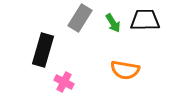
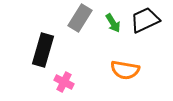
black trapezoid: rotated 24 degrees counterclockwise
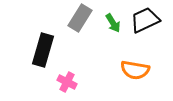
orange semicircle: moved 10 px right
pink cross: moved 3 px right
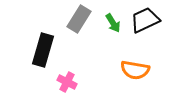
gray rectangle: moved 1 px left, 1 px down
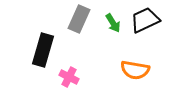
gray rectangle: rotated 8 degrees counterclockwise
pink cross: moved 2 px right, 5 px up
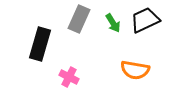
black rectangle: moved 3 px left, 6 px up
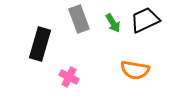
gray rectangle: rotated 44 degrees counterclockwise
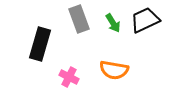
orange semicircle: moved 21 px left
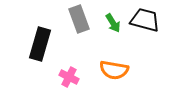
black trapezoid: rotated 40 degrees clockwise
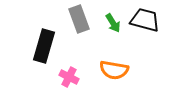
black rectangle: moved 4 px right, 2 px down
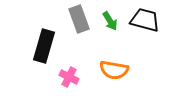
green arrow: moved 3 px left, 2 px up
